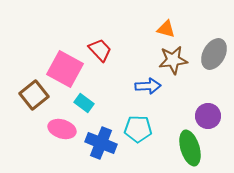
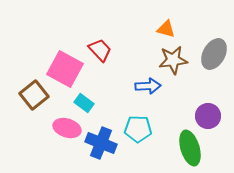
pink ellipse: moved 5 px right, 1 px up
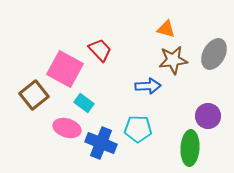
green ellipse: rotated 20 degrees clockwise
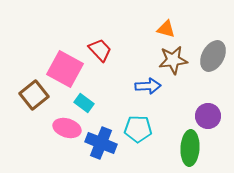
gray ellipse: moved 1 px left, 2 px down
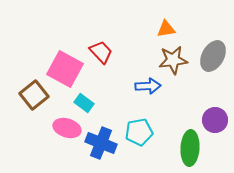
orange triangle: rotated 24 degrees counterclockwise
red trapezoid: moved 1 px right, 2 px down
purple circle: moved 7 px right, 4 px down
cyan pentagon: moved 1 px right, 3 px down; rotated 12 degrees counterclockwise
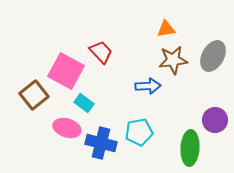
pink square: moved 1 px right, 2 px down
blue cross: rotated 8 degrees counterclockwise
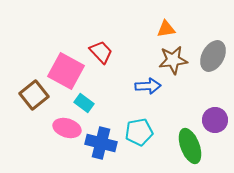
green ellipse: moved 2 px up; rotated 24 degrees counterclockwise
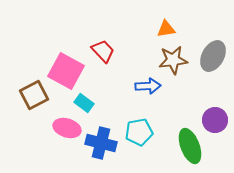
red trapezoid: moved 2 px right, 1 px up
brown square: rotated 12 degrees clockwise
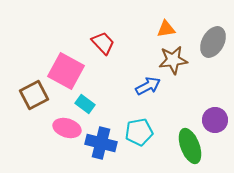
red trapezoid: moved 8 px up
gray ellipse: moved 14 px up
blue arrow: rotated 25 degrees counterclockwise
cyan rectangle: moved 1 px right, 1 px down
